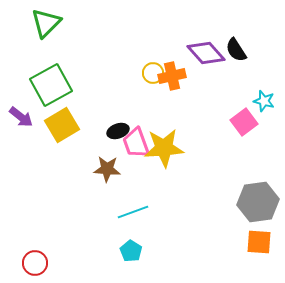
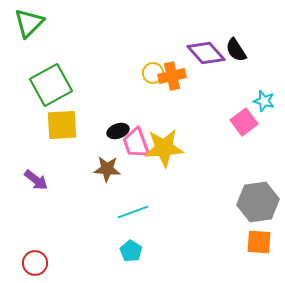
green triangle: moved 17 px left
purple arrow: moved 15 px right, 63 px down
yellow square: rotated 28 degrees clockwise
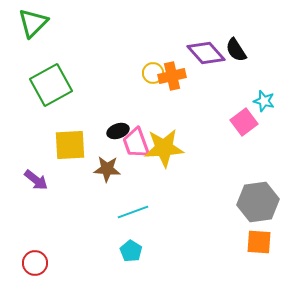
green triangle: moved 4 px right
yellow square: moved 8 px right, 20 px down
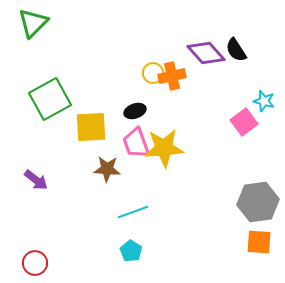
green square: moved 1 px left, 14 px down
black ellipse: moved 17 px right, 20 px up
yellow square: moved 21 px right, 18 px up
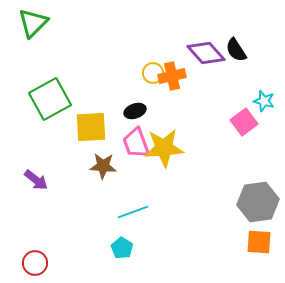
brown star: moved 4 px left, 3 px up
cyan pentagon: moved 9 px left, 3 px up
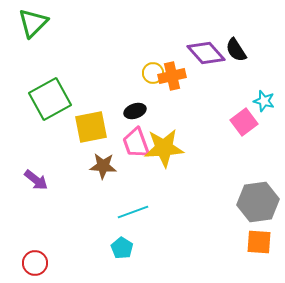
yellow square: rotated 8 degrees counterclockwise
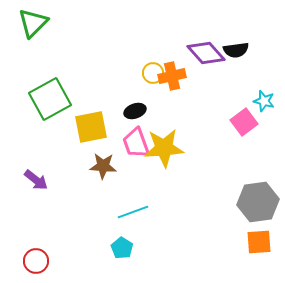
black semicircle: rotated 65 degrees counterclockwise
orange square: rotated 8 degrees counterclockwise
red circle: moved 1 px right, 2 px up
